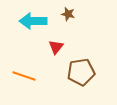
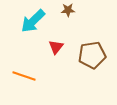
brown star: moved 4 px up; rotated 16 degrees counterclockwise
cyan arrow: rotated 44 degrees counterclockwise
brown pentagon: moved 11 px right, 17 px up
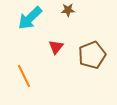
cyan arrow: moved 3 px left, 3 px up
brown pentagon: rotated 12 degrees counterclockwise
orange line: rotated 45 degrees clockwise
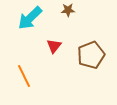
red triangle: moved 2 px left, 1 px up
brown pentagon: moved 1 px left
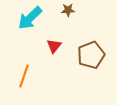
orange line: rotated 45 degrees clockwise
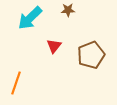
orange line: moved 8 px left, 7 px down
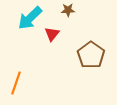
red triangle: moved 2 px left, 12 px up
brown pentagon: rotated 16 degrees counterclockwise
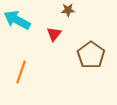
cyan arrow: moved 13 px left, 2 px down; rotated 72 degrees clockwise
red triangle: moved 2 px right
orange line: moved 5 px right, 11 px up
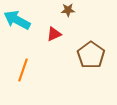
red triangle: rotated 28 degrees clockwise
orange line: moved 2 px right, 2 px up
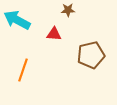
red triangle: rotated 28 degrees clockwise
brown pentagon: rotated 24 degrees clockwise
